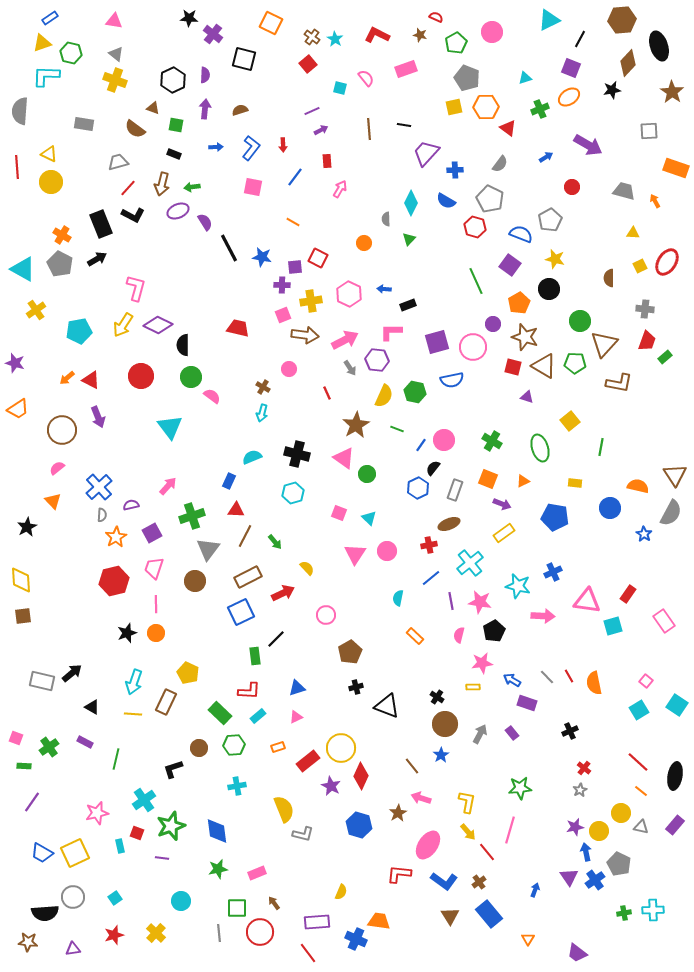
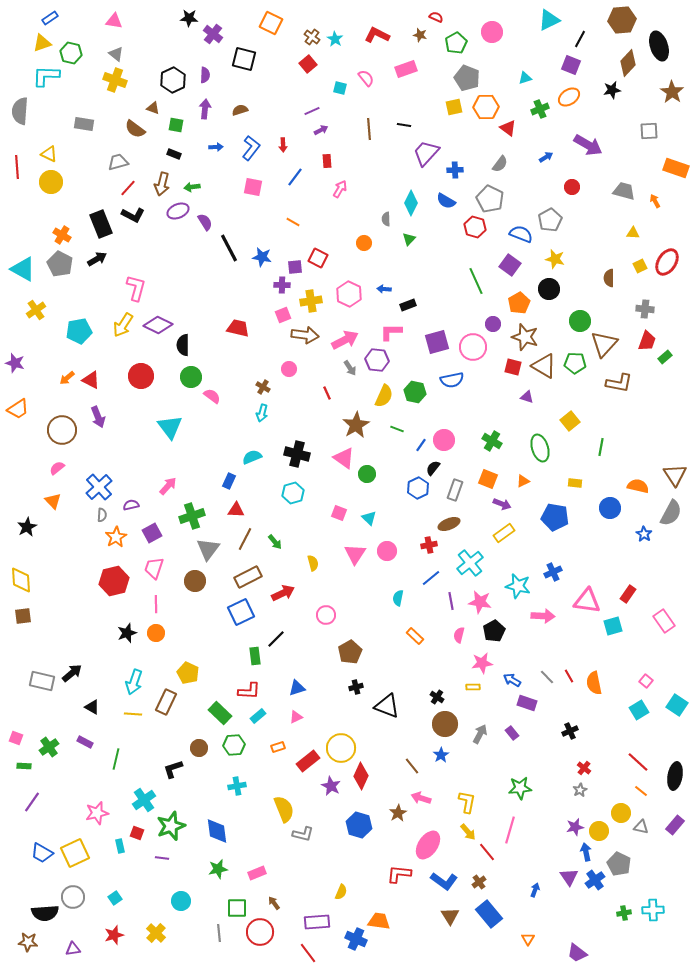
purple square at (571, 68): moved 3 px up
brown line at (245, 536): moved 3 px down
yellow semicircle at (307, 568): moved 6 px right, 5 px up; rotated 28 degrees clockwise
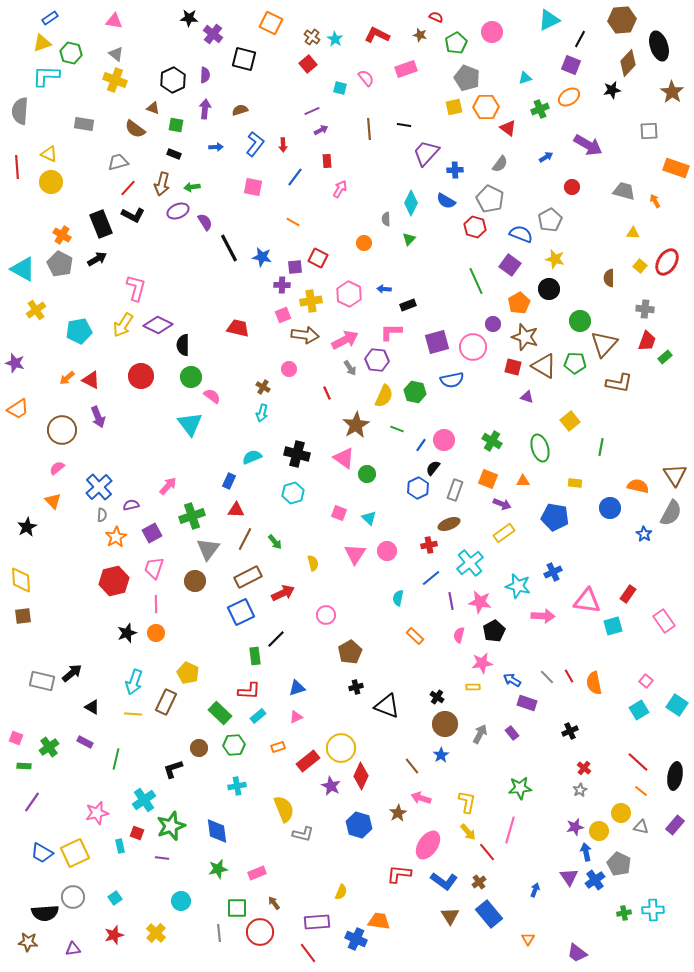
blue L-shape at (251, 148): moved 4 px right, 4 px up
yellow square at (640, 266): rotated 24 degrees counterclockwise
cyan triangle at (170, 427): moved 20 px right, 3 px up
orange triangle at (523, 481): rotated 24 degrees clockwise
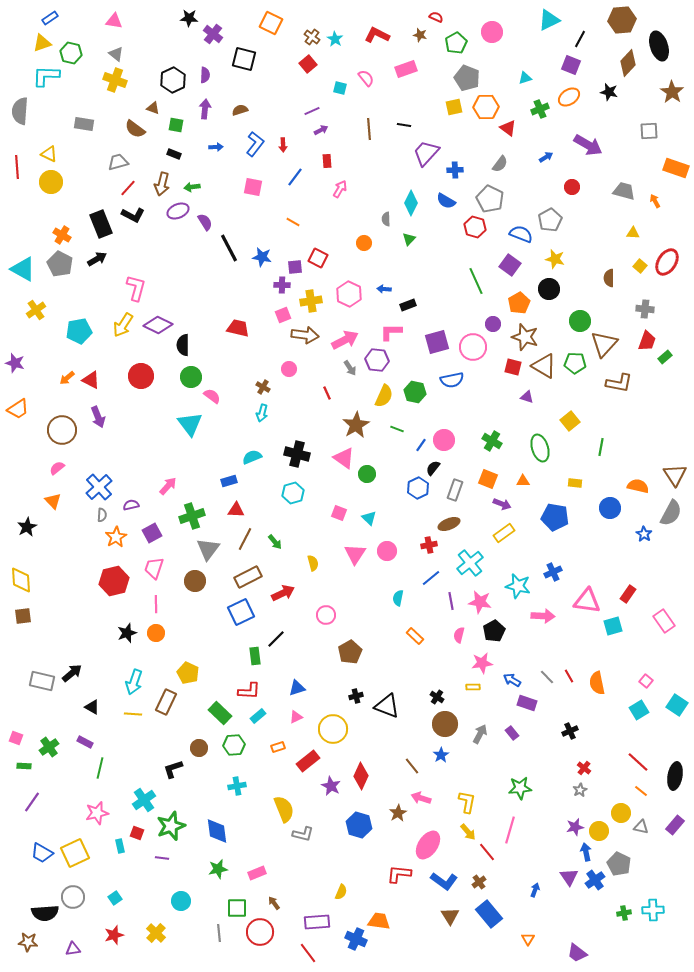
black star at (612, 90): moved 3 px left, 2 px down; rotated 24 degrees clockwise
blue rectangle at (229, 481): rotated 49 degrees clockwise
orange semicircle at (594, 683): moved 3 px right
black cross at (356, 687): moved 9 px down
yellow circle at (341, 748): moved 8 px left, 19 px up
green line at (116, 759): moved 16 px left, 9 px down
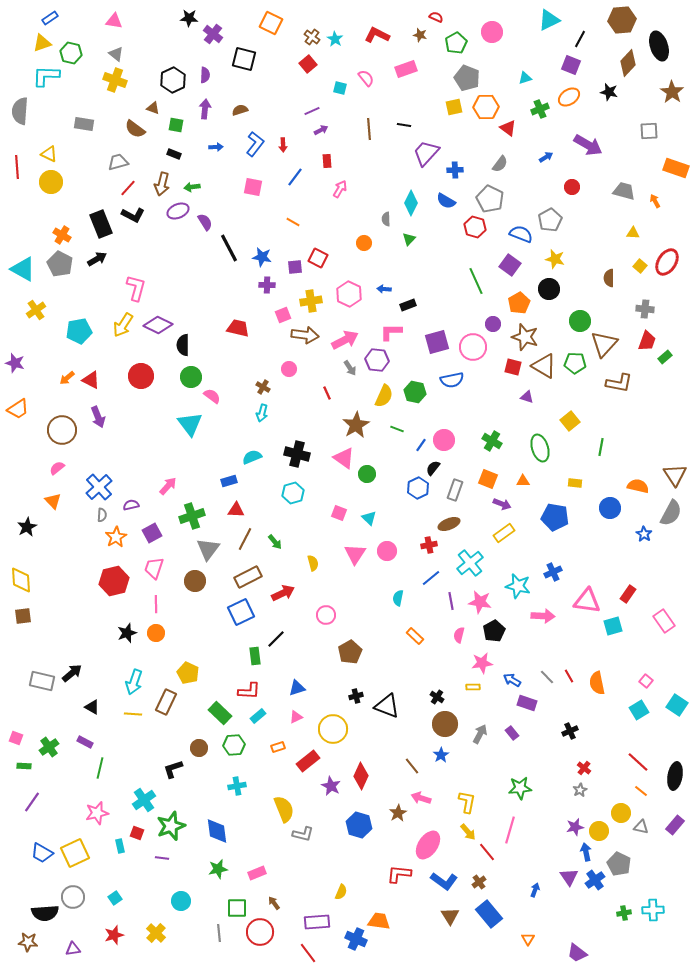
purple cross at (282, 285): moved 15 px left
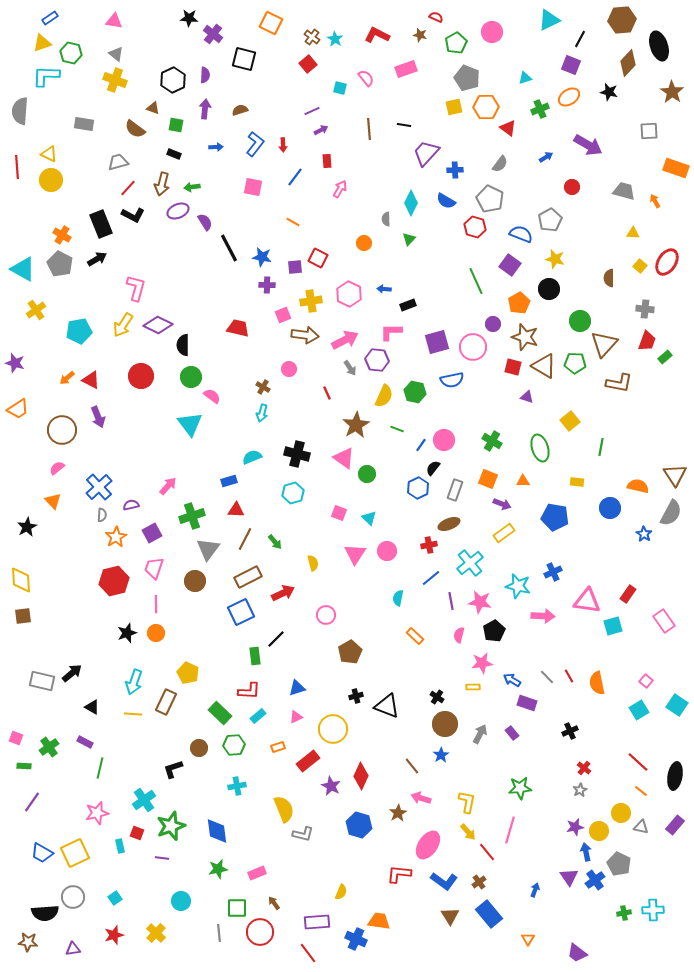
yellow circle at (51, 182): moved 2 px up
yellow rectangle at (575, 483): moved 2 px right, 1 px up
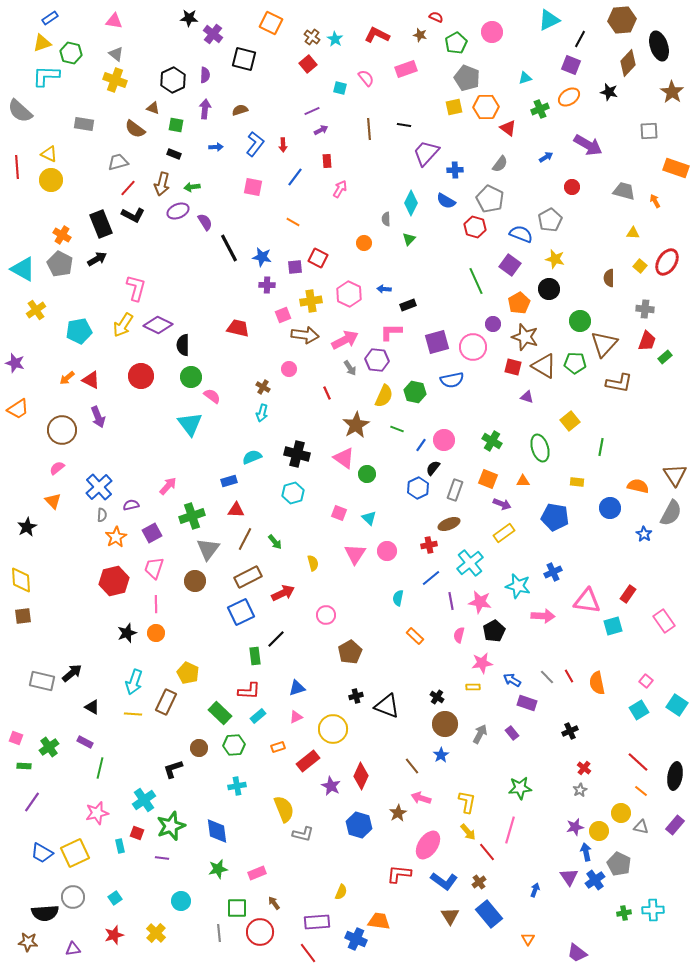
gray semicircle at (20, 111): rotated 52 degrees counterclockwise
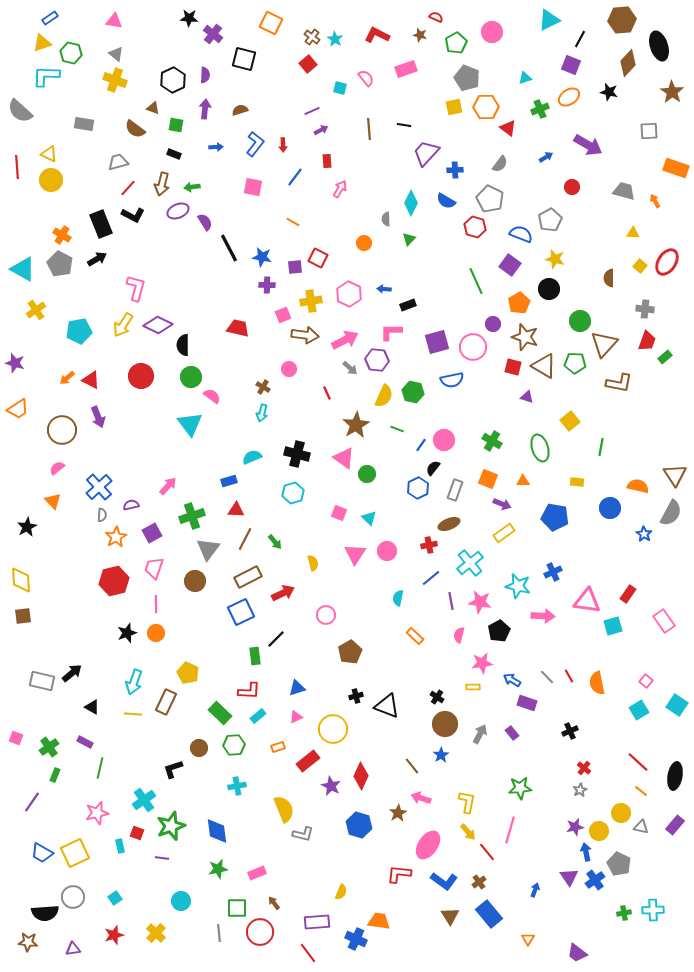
gray arrow at (350, 368): rotated 14 degrees counterclockwise
green hexagon at (415, 392): moved 2 px left
black pentagon at (494, 631): moved 5 px right
green rectangle at (24, 766): moved 31 px right, 9 px down; rotated 72 degrees counterclockwise
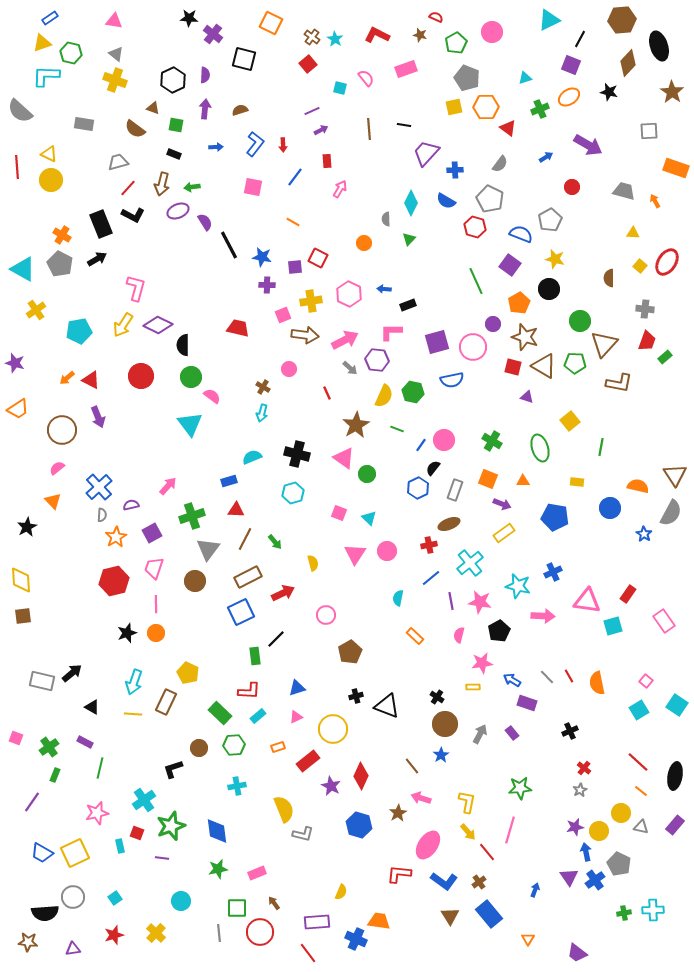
black line at (229, 248): moved 3 px up
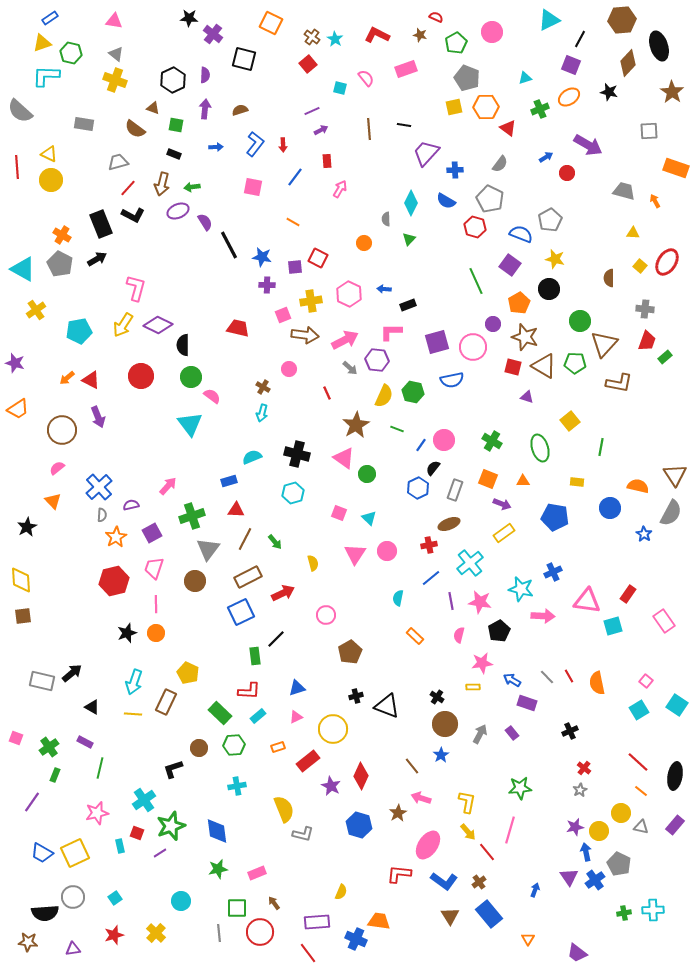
red circle at (572, 187): moved 5 px left, 14 px up
cyan star at (518, 586): moved 3 px right, 3 px down
purple line at (162, 858): moved 2 px left, 5 px up; rotated 40 degrees counterclockwise
